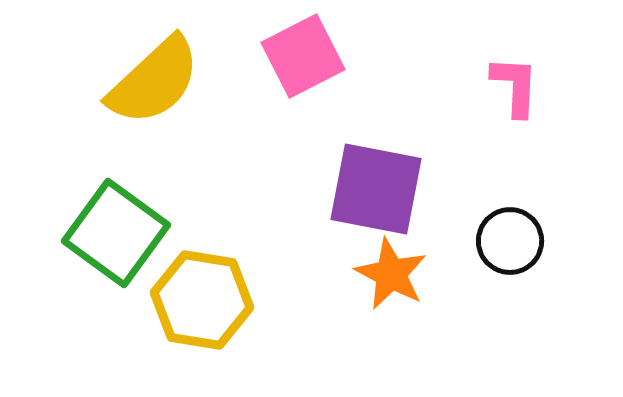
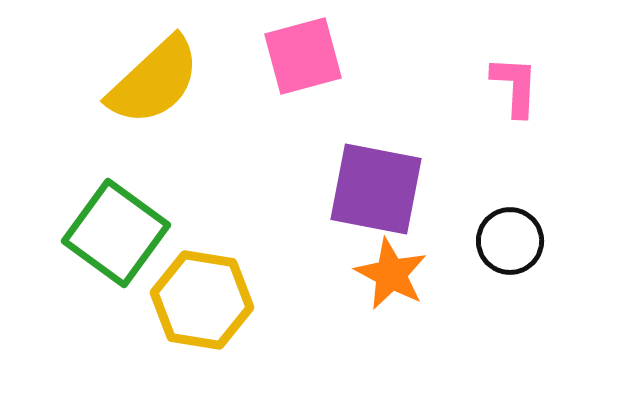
pink square: rotated 12 degrees clockwise
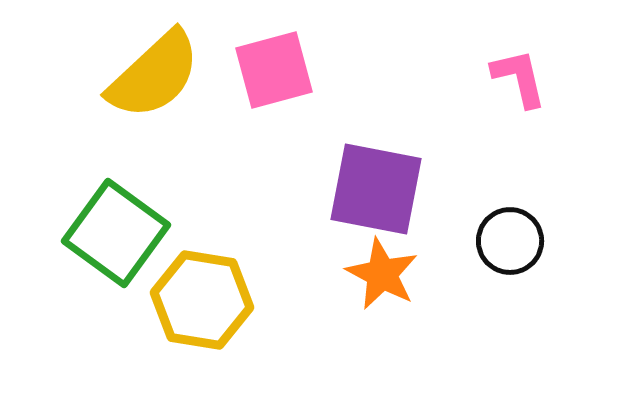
pink square: moved 29 px left, 14 px down
yellow semicircle: moved 6 px up
pink L-shape: moved 4 px right, 8 px up; rotated 16 degrees counterclockwise
orange star: moved 9 px left
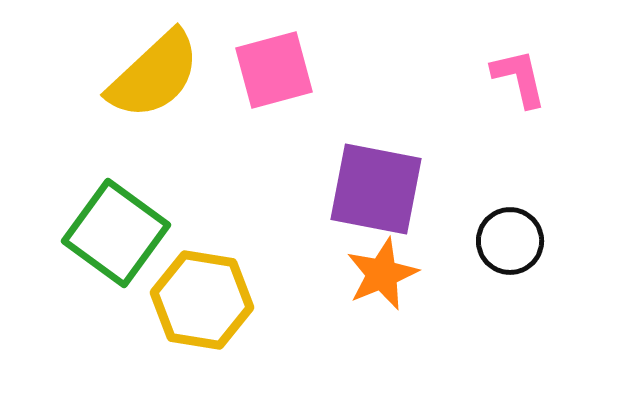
orange star: rotated 22 degrees clockwise
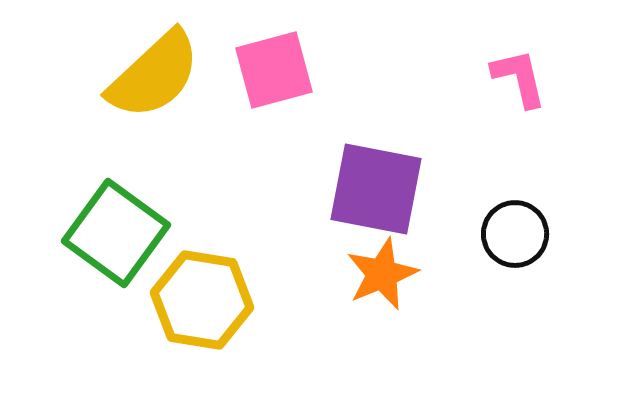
black circle: moved 5 px right, 7 px up
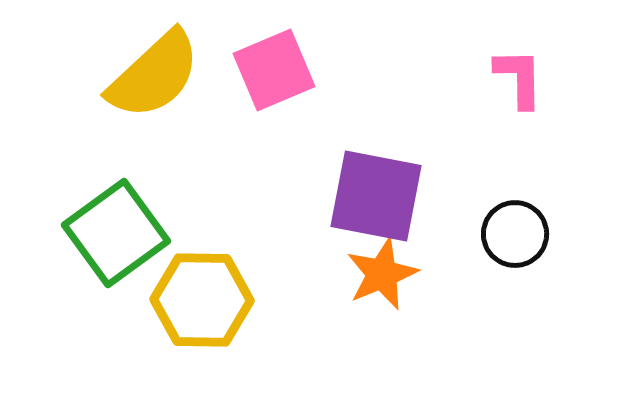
pink square: rotated 8 degrees counterclockwise
pink L-shape: rotated 12 degrees clockwise
purple square: moved 7 px down
green square: rotated 18 degrees clockwise
yellow hexagon: rotated 8 degrees counterclockwise
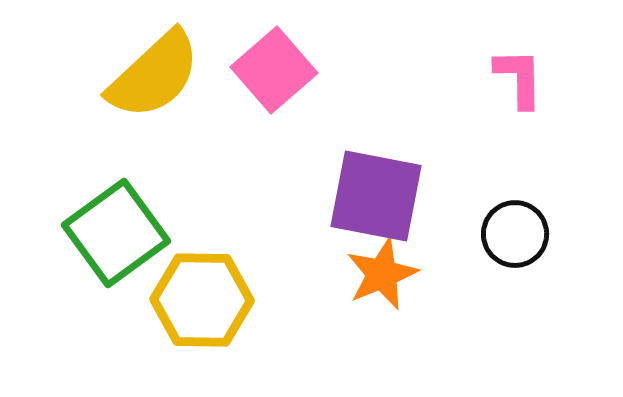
pink square: rotated 18 degrees counterclockwise
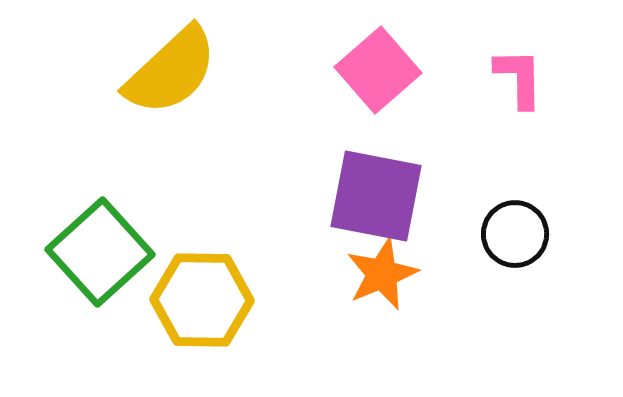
pink square: moved 104 px right
yellow semicircle: moved 17 px right, 4 px up
green square: moved 16 px left, 19 px down; rotated 6 degrees counterclockwise
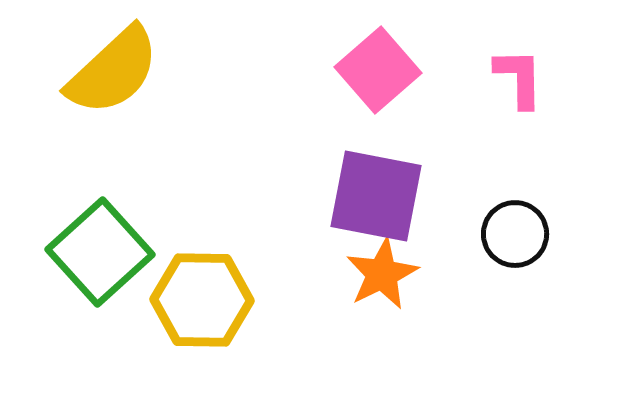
yellow semicircle: moved 58 px left
orange star: rotated 4 degrees counterclockwise
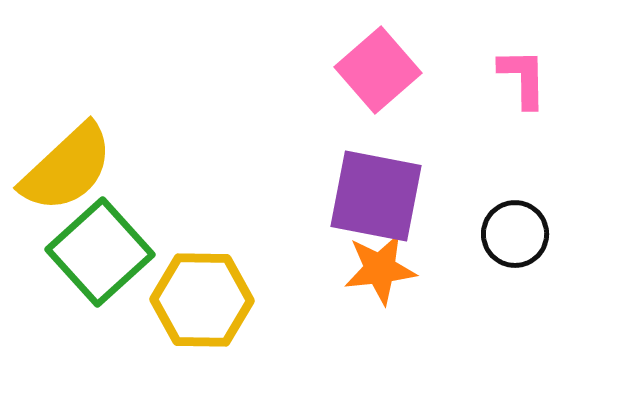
yellow semicircle: moved 46 px left, 97 px down
pink L-shape: moved 4 px right
orange star: moved 2 px left, 5 px up; rotated 20 degrees clockwise
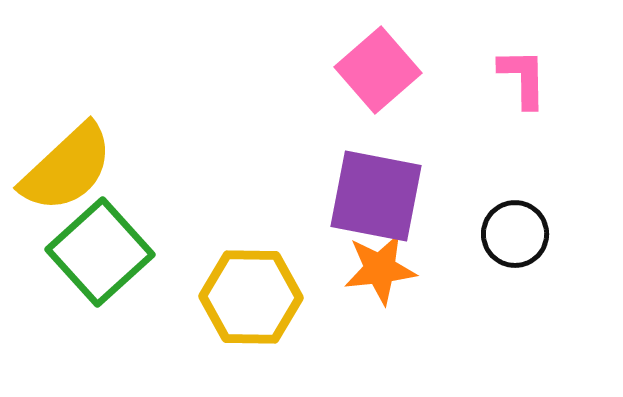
yellow hexagon: moved 49 px right, 3 px up
